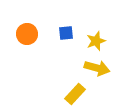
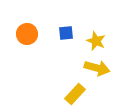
yellow star: rotated 30 degrees counterclockwise
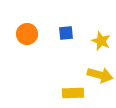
yellow star: moved 5 px right
yellow arrow: moved 3 px right, 7 px down
yellow rectangle: moved 2 px left, 1 px up; rotated 45 degrees clockwise
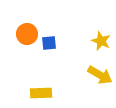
blue square: moved 17 px left, 10 px down
yellow arrow: rotated 15 degrees clockwise
yellow rectangle: moved 32 px left
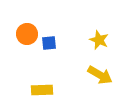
yellow star: moved 2 px left, 1 px up
yellow rectangle: moved 1 px right, 3 px up
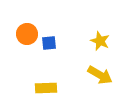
yellow star: moved 1 px right, 1 px down
yellow rectangle: moved 4 px right, 2 px up
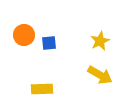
orange circle: moved 3 px left, 1 px down
yellow star: rotated 24 degrees clockwise
yellow rectangle: moved 4 px left, 1 px down
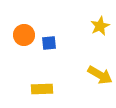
yellow star: moved 15 px up
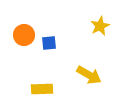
yellow arrow: moved 11 px left
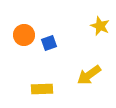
yellow star: rotated 24 degrees counterclockwise
blue square: rotated 14 degrees counterclockwise
yellow arrow: rotated 115 degrees clockwise
